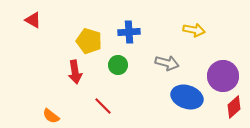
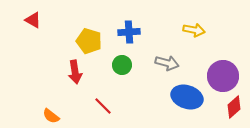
green circle: moved 4 px right
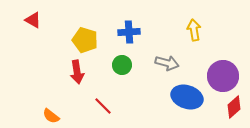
yellow arrow: rotated 110 degrees counterclockwise
yellow pentagon: moved 4 px left, 1 px up
red arrow: moved 2 px right
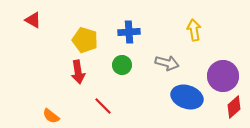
red arrow: moved 1 px right
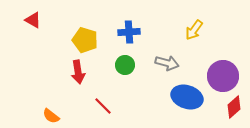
yellow arrow: rotated 135 degrees counterclockwise
green circle: moved 3 px right
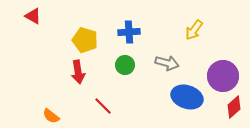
red triangle: moved 4 px up
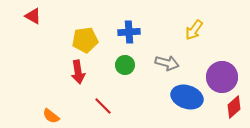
yellow pentagon: rotated 25 degrees counterclockwise
purple circle: moved 1 px left, 1 px down
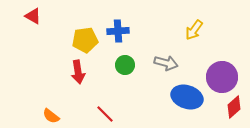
blue cross: moved 11 px left, 1 px up
gray arrow: moved 1 px left
red line: moved 2 px right, 8 px down
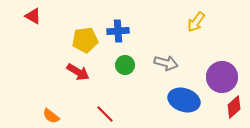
yellow arrow: moved 2 px right, 8 px up
red arrow: rotated 50 degrees counterclockwise
blue ellipse: moved 3 px left, 3 px down
